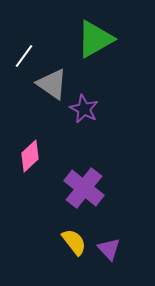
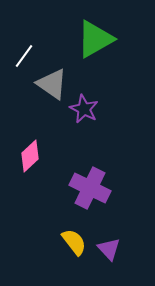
purple cross: moved 6 px right; rotated 12 degrees counterclockwise
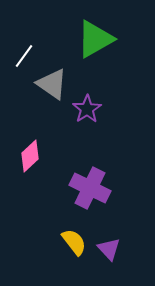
purple star: moved 3 px right; rotated 12 degrees clockwise
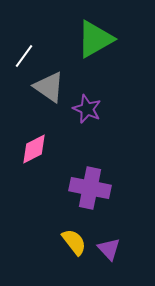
gray triangle: moved 3 px left, 3 px down
purple star: rotated 16 degrees counterclockwise
pink diamond: moved 4 px right, 7 px up; rotated 16 degrees clockwise
purple cross: rotated 15 degrees counterclockwise
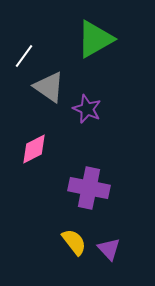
purple cross: moved 1 px left
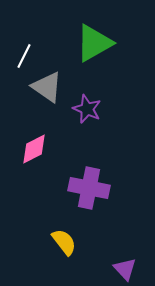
green triangle: moved 1 px left, 4 px down
white line: rotated 10 degrees counterclockwise
gray triangle: moved 2 px left
yellow semicircle: moved 10 px left
purple triangle: moved 16 px right, 20 px down
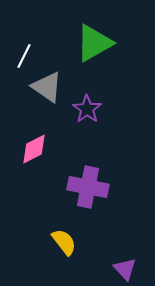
purple star: rotated 12 degrees clockwise
purple cross: moved 1 px left, 1 px up
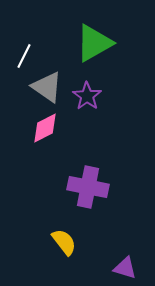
purple star: moved 13 px up
pink diamond: moved 11 px right, 21 px up
purple triangle: moved 1 px up; rotated 30 degrees counterclockwise
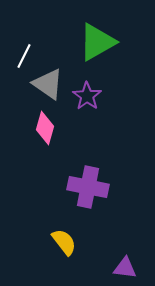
green triangle: moved 3 px right, 1 px up
gray triangle: moved 1 px right, 3 px up
pink diamond: rotated 48 degrees counterclockwise
purple triangle: rotated 10 degrees counterclockwise
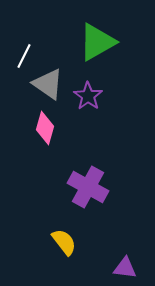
purple star: moved 1 px right
purple cross: rotated 18 degrees clockwise
